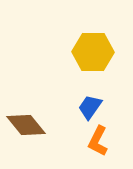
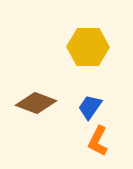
yellow hexagon: moved 5 px left, 5 px up
brown diamond: moved 10 px right, 22 px up; rotated 30 degrees counterclockwise
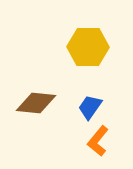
brown diamond: rotated 15 degrees counterclockwise
orange L-shape: rotated 12 degrees clockwise
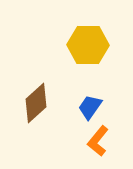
yellow hexagon: moved 2 px up
brown diamond: rotated 48 degrees counterclockwise
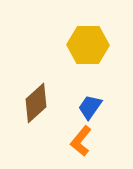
orange L-shape: moved 17 px left
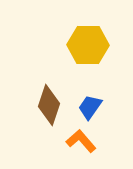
brown diamond: moved 13 px right, 2 px down; rotated 30 degrees counterclockwise
orange L-shape: rotated 100 degrees clockwise
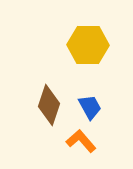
blue trapezoid: rotated 116 degrees clockwise
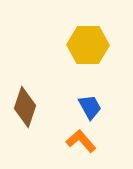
brown diamond: moved 24 px left, 2 px down
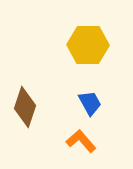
blue trapezoid: moved 4 px up
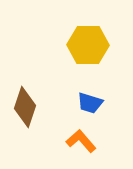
blue trapezoid: rotated 136 degrees clockwise
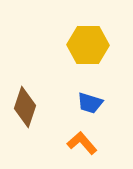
orange L-shape: moved 1 px right, 2 px down
